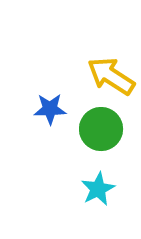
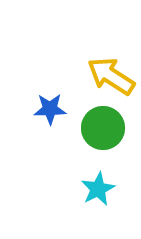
green circle: moved 2 px right, 1 px up
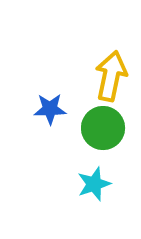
yellow arrow: rotated 69 degrees clockwise
cyan star: moved 4 px left, 5 px up; rotated 8 degrees clockwise
